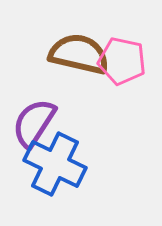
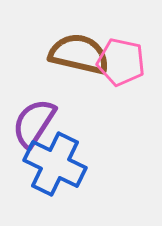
pink pentagon: moved 1 px left, 1 px down
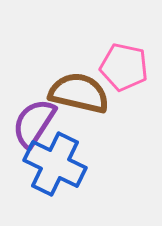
brown semicircle: moved 39 px down
pink pentagon: moved 3 px right, 5 px down
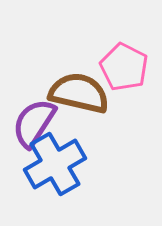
pink pentagon: rotated 15 degrees clockwise
blue cross: rotated 34 degrees clockwise
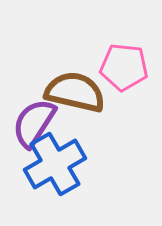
pink pentagon: rotated 21 degrees counterclockwise
brown semicircle: moved 4 px left, 1 px up
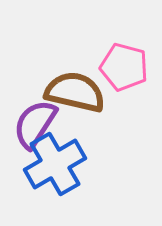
pink pentagon: rotated 9 degrees clockwise
purple semicircle: moved 1 px right, 1 px down
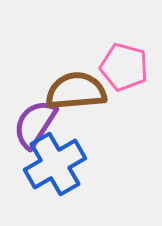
brown semicircle: moved 1 px right, 1 px up; rotated 18 degrees counterclockwise
